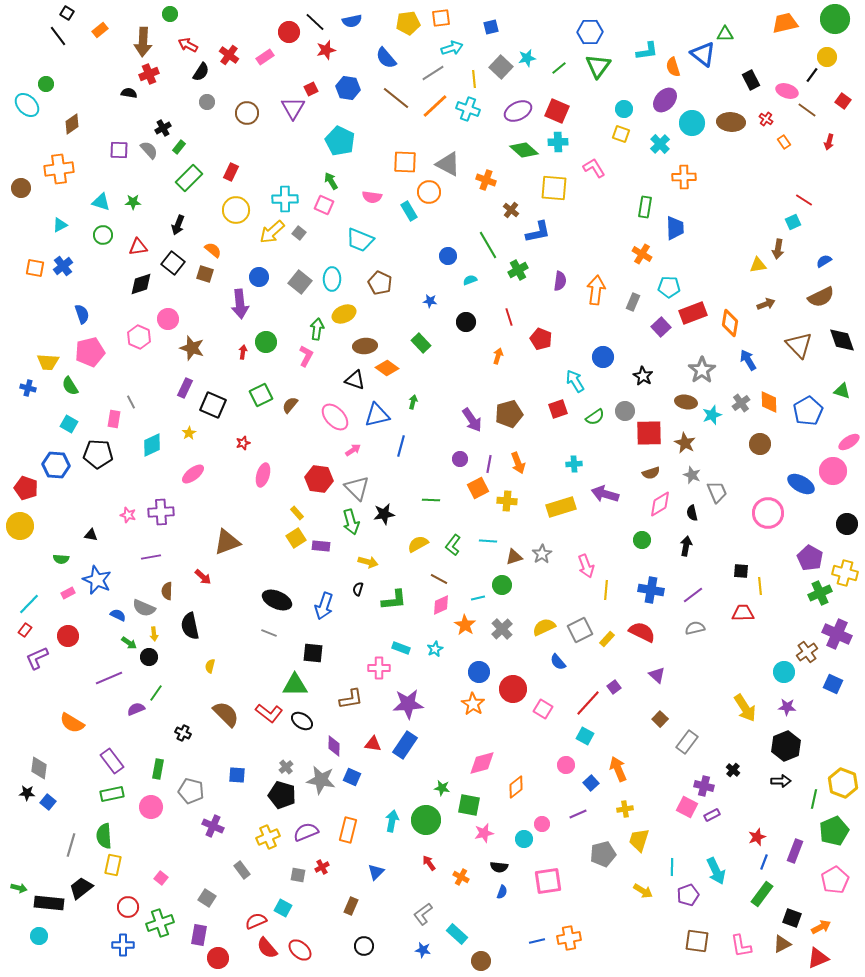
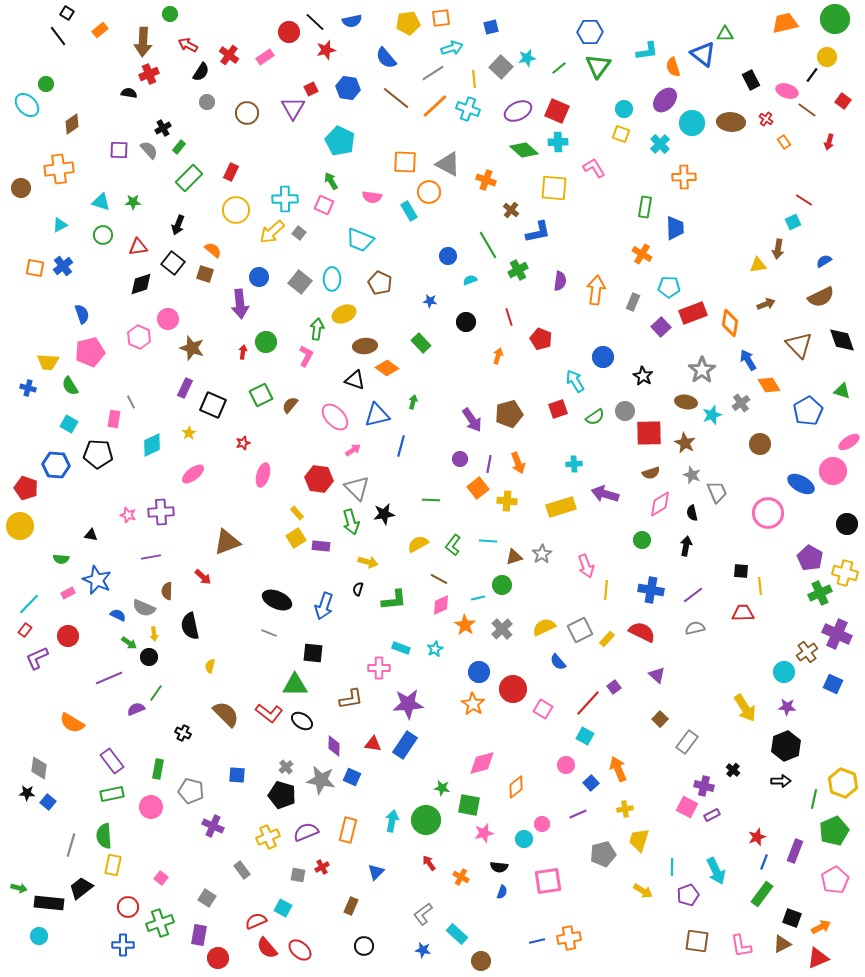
orange diamond at (769, 402): moved 17 px up; rotated 30 degrees counterclockwise
orange square at (478, 488): rotated 10 degrees counterclockwise
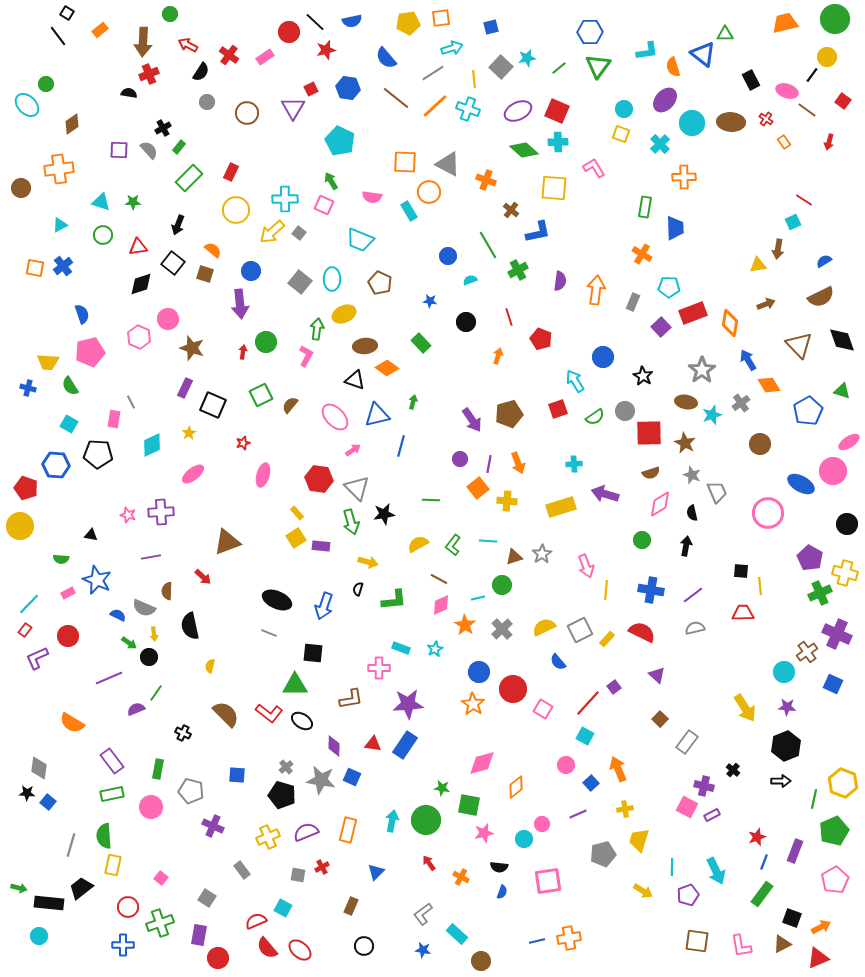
blue circle at (259, 277): moved 8 px left, 6 px up
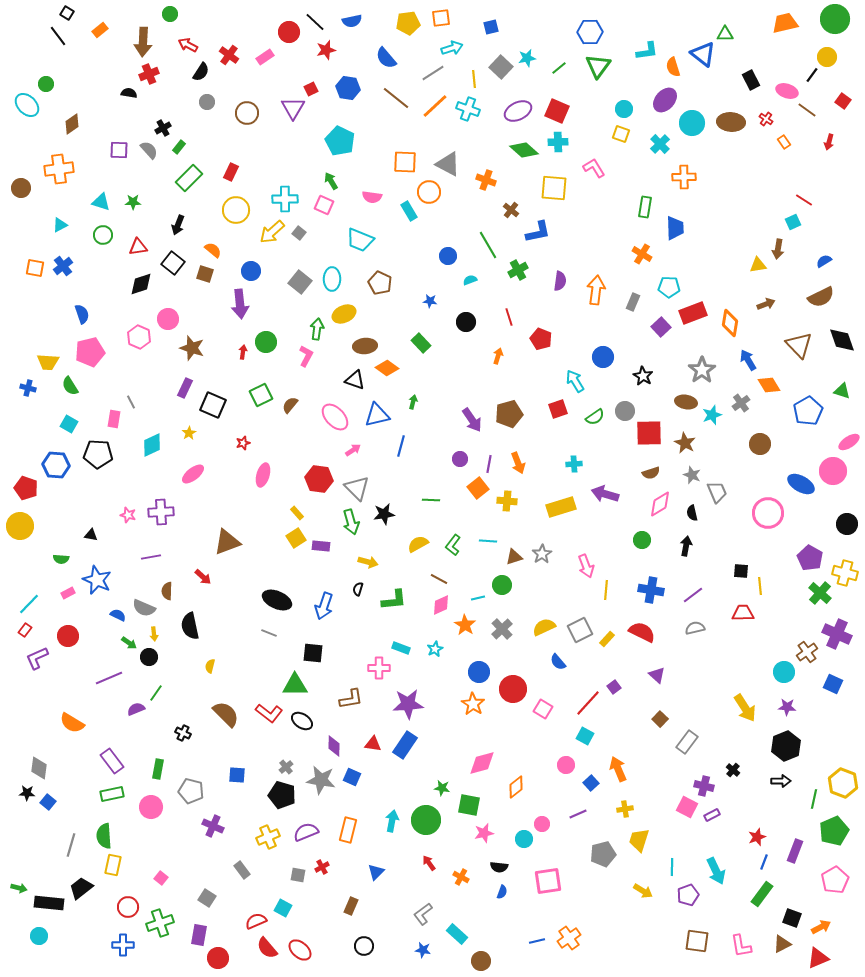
green cross at (820, 593): rotated 25 degrees counterclockwise
orange cross at (569, 938): rotated 25 degrees counterclockwise
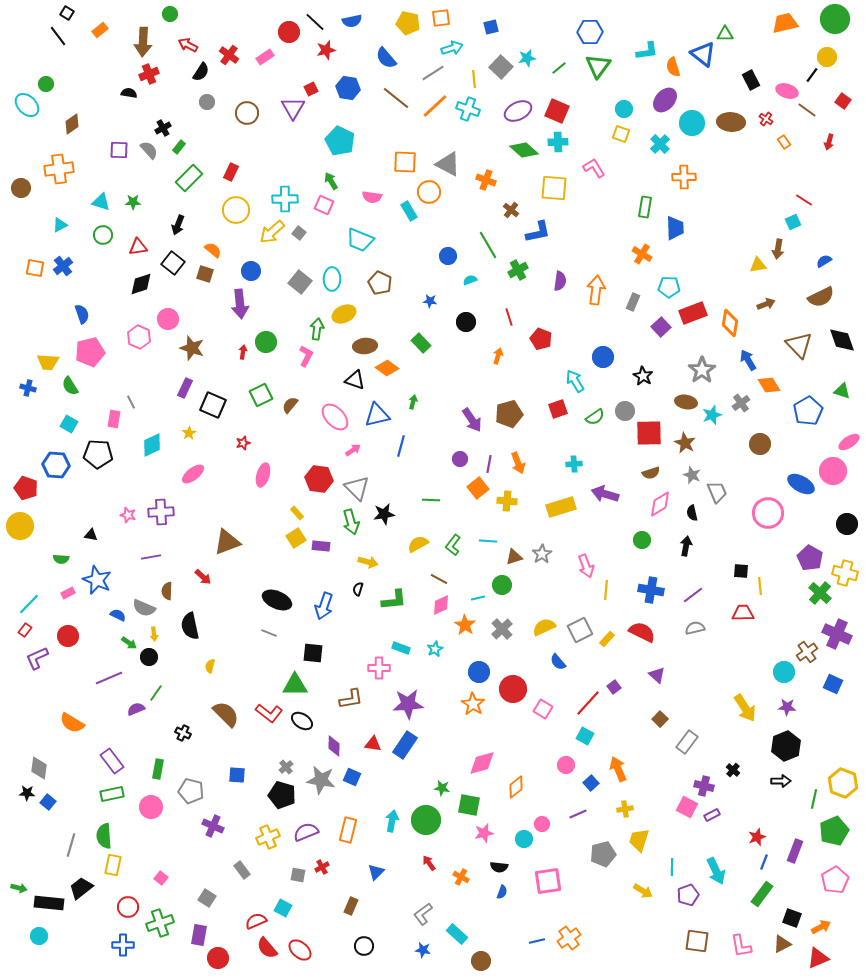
yellow pentagon at (408, 23): rotated 20 degrees clockwise
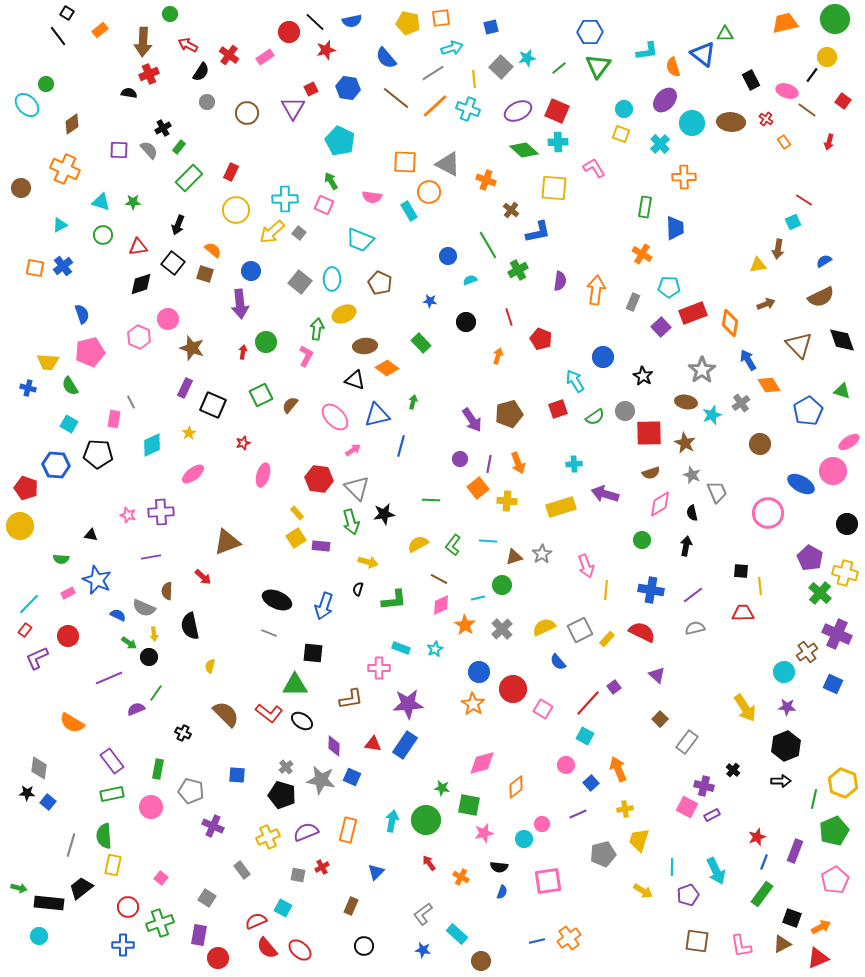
orange cross at (59, 169): moved 6 px right; rotated 32 degrees clockwise
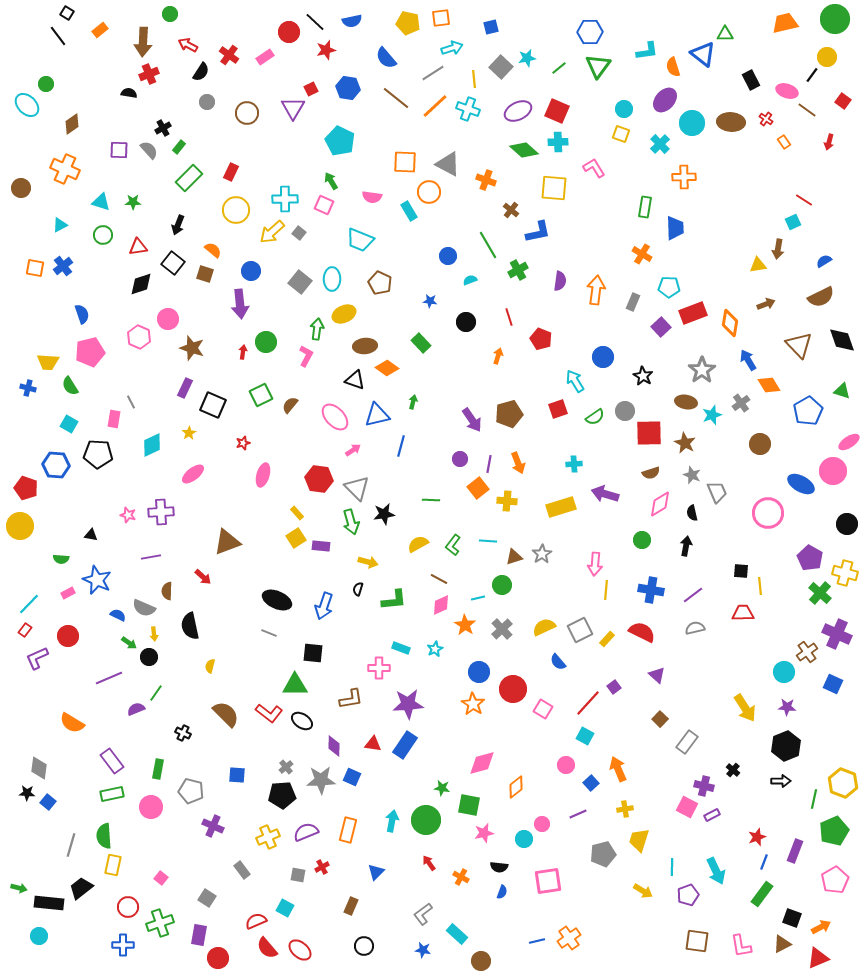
pink arrow at (586, 566): moved 9 px right, 2 px up; rotated 25 degrees clockwise
gray star at (321, 780): rotated 12 degrees counterclockwise
black pentagon at (282, 795): rotated 20 degrees counterclockwise
cyan square at (283, 908): moved 2 px right
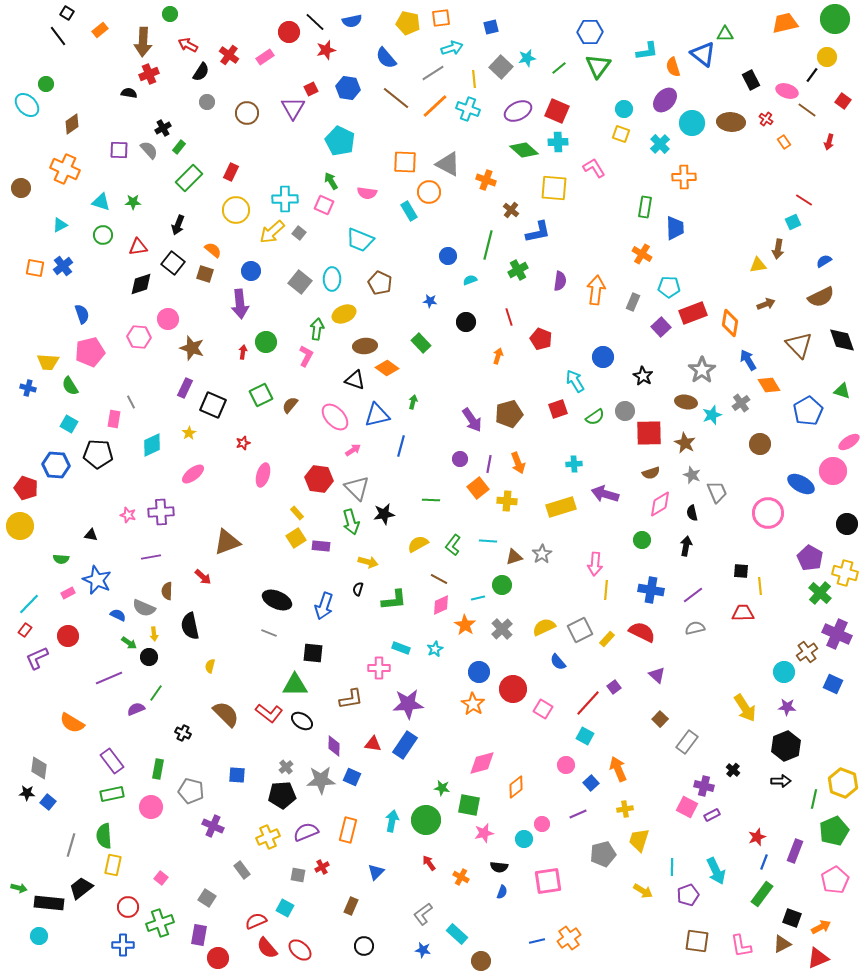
pink semicircle at (372, 197): moved 5 px left, 4 px up
green line at (488, 245): rotated 44 degrees clockwise
pink hexagon at (139, 337): rotated 20 degrees counterclockwise
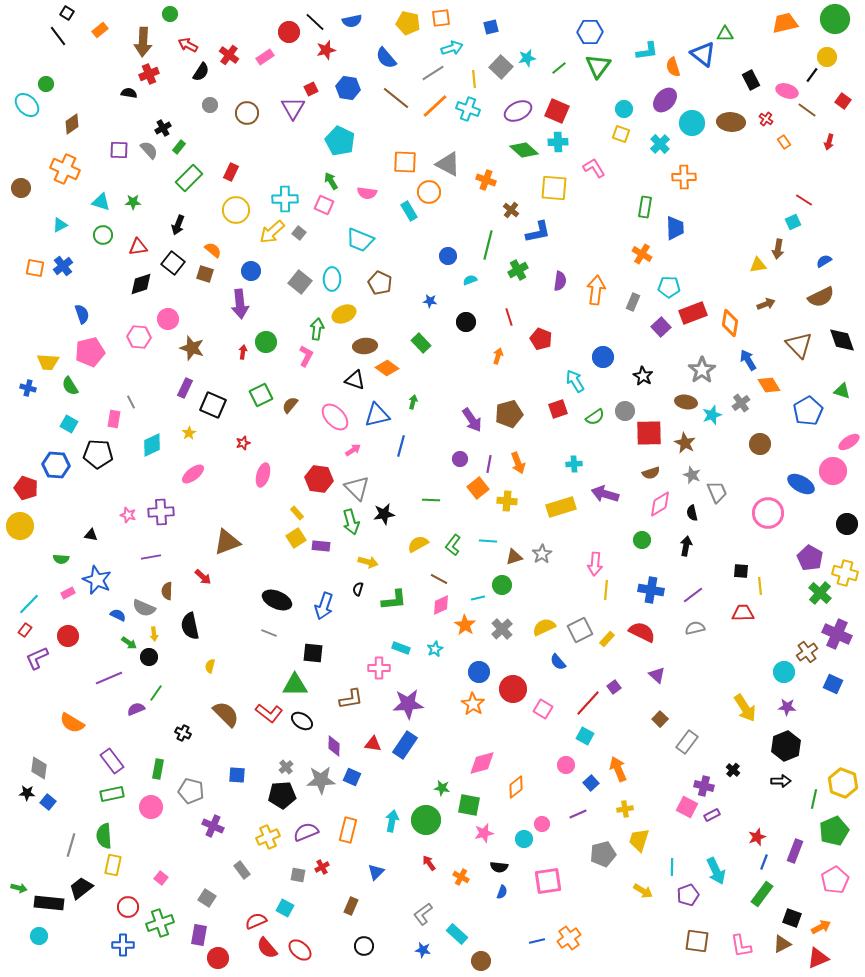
gray circle at (207, 102): moved 3 px right, 3 px down
